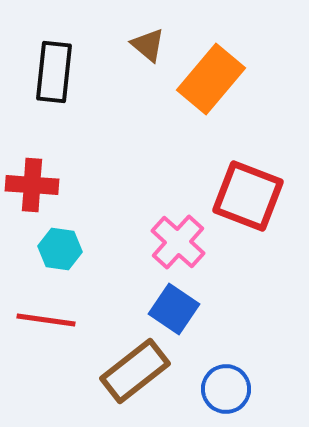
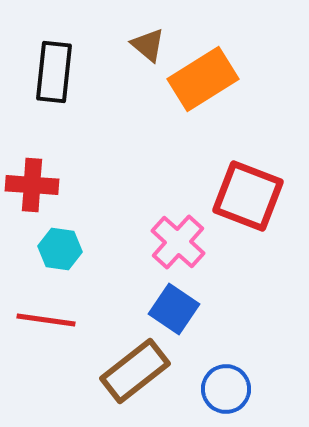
orange rectangle: moved 8 px left; rotated 18 degrees clockwise
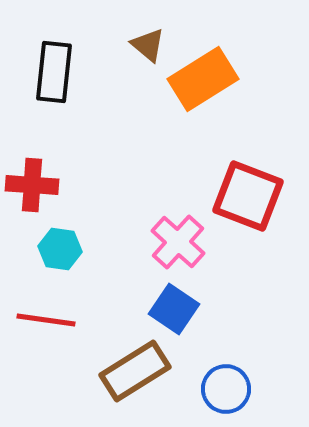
brown rectangle: rotated 6 degrees clockwise
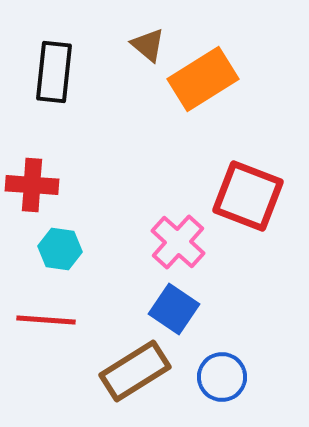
red line: rotated 4 degrees counterclockwise
blue circle: moved 4 px left, 12 px up
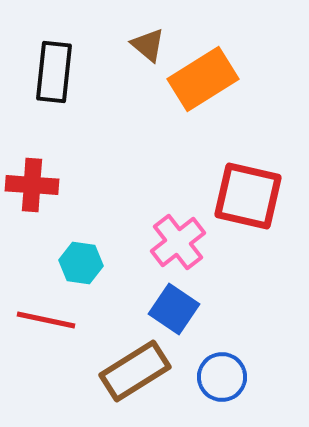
red square: rotated 8 degrees counterclockwise
pink cross: rotated 10 degrees clockwise
cyan hexagon: moved 21 px right, 14 px down
red line: rotated 8 degrees clockwise
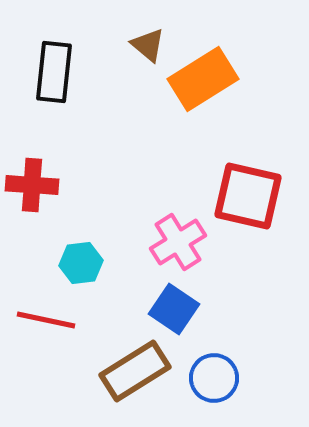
pink cross: rotated 6 degrees clockwise
cyan hexagon: rotated 15 degrees counterclockwise
blue circle: moved 8 px left, 1 px down
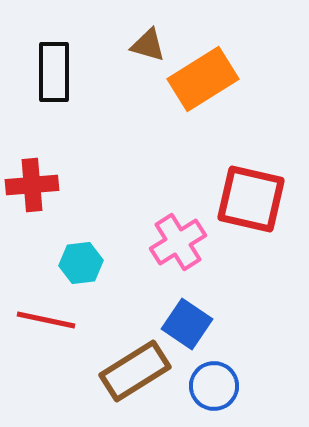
brown triangle: rotated 24 degrees counterclockwise
black rectangle: rotated 6 degrees counterclockwise
red cross: rotated 9 degrees counterclockwise
red square: moved 3 px right, 3 px down
blue square: moved 13 px right, 15 px down
blue circle: moved 8 px down
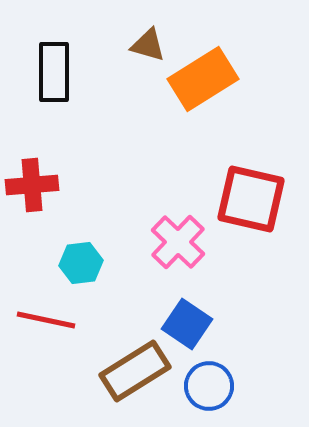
pink cross: rotated 14 degrees counterclockwise
blue circle: moved 5 px left
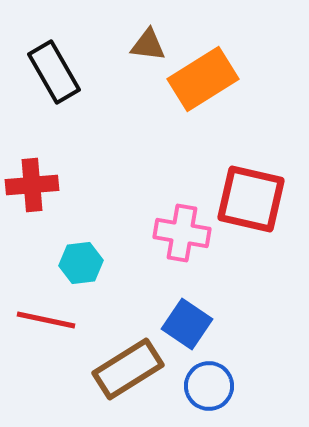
brown triangle: rotated 9 degrees counterclockwise
black rectangle: rotated 30 degrees counterclockwise
pink cross: moved 4 px right, 9 px up; rotated 34 degrees counterclockwise
brown rectangle: moved 7 px left, 2 px up
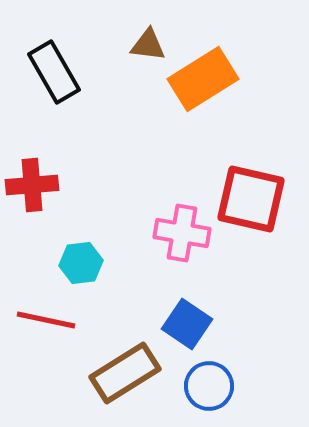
brown rectangle: moved 3 px left, 4 px down
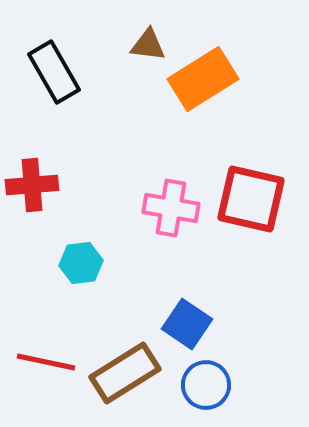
pink cross: moved 11 px left, 25 px up
red line: moved 42 px down
blue circle: moved 3 px left, 1 px up
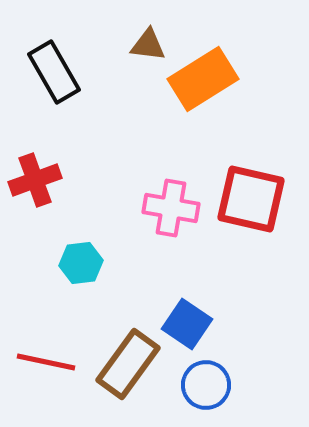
red cross: moved 3 px right, 5 px up; rotated 15 degrees counterclockwise
brown rectangle: moved 3 px right, 9 px up; rotated 22 degrees counterclockwise
